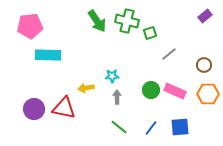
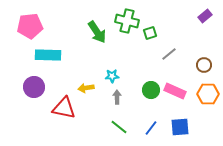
green arrow: moved 11 px down
purple circle: moved 22 px up
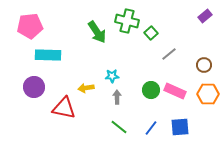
green square: moved 1 px right; rotated 24 degrees counterclockwise
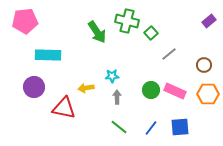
purple rectangle: moved 4 px right, 5 px down
pink pentagon: moved 5 px left, 5 px up
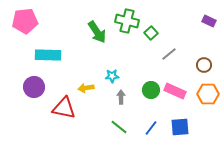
purple rectangle: rotated 64 degrees clockwise
gray arrow: moved 4 px right
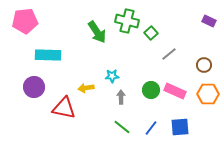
green line: moved 3 px right
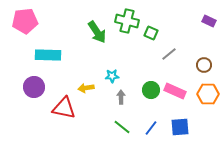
green square: rotated 24 degrees counterclockwise
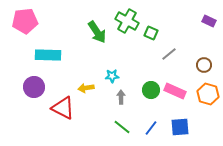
green cross: rotated 15 degrees clockwise
orange hexagon: rotated 15 degrees clockwise
red triangle: moved 1 px left; rotated 15 degrees clockwise
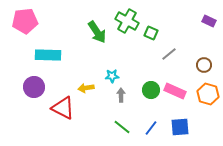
gray arrow: moved 2 px up
